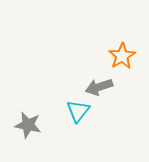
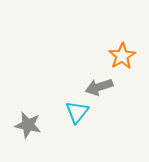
cyan triangle: moved 1 px left, 1 px down
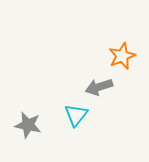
orange star: rotated 8 degrees clockwise
cyan triangle: moved 1 px left, 3 px down
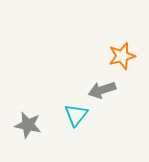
orange star: rotated 8 degrees clockwise
gray arrow: moved 3 px right, 3 px down
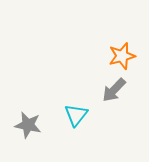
gray arrow: moved 12 px right; rotated 28 degrees counterclockwise
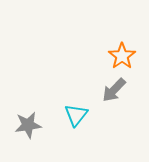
orange star: rotated 20 degrees counterclockwise
gray star: rotated 20 degrees counterclockwise
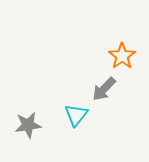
gray arrow: moved 10 px left, 1 px up
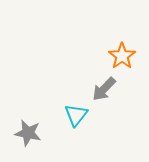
gray star: moved 8 px down; rotated 20 degrees clockwise
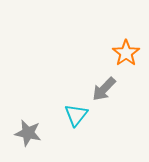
orange star: moved 4 px right, 3 px up
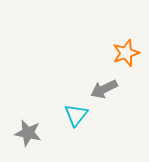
orange star: rotated 16 degrees clockwise
gray arrow: rotated 20 degrees clockwise
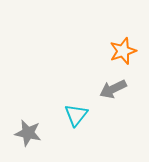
orange star: moved 3 px left, 2 px up
gray arrow: moved 9 px right
